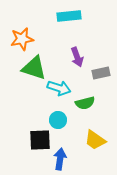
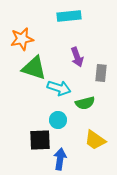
gray rectangle: rotated 72 degrees counterclockwise
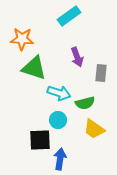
cyan rectangle: rotated 30 degrees counterclockwise
orange star: rotated 15 degrees clockwise
cyan arrow: moved 5 px down
yellow trapezoid: moved 1 px left, 11 px up
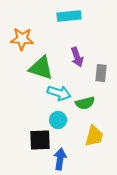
cyan rectangle: rotated 30 degrees clockwise
green triangle: moved 7 px right
yellow trapezoid: moved 7 px down; rotated 110 degrees counterclockwise
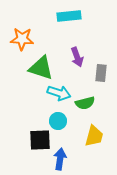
cyan circle: moved 1 px down
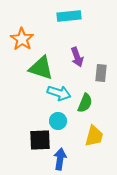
orange star: rotated 30 degrees clockwise
green semicircle: rotated 54 degrees counterclockwise
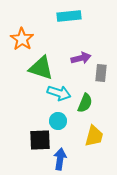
purple arrow: moved 4 px right, 1 px down; rotated 84 degrees counterclockwise
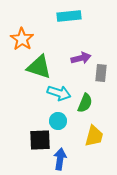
green triangle: moved 2 px left, 1 px up
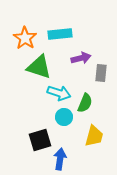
cyan rectangle: moved 9 px left, 18 px down
orange star: moved 3 px right, 1 px up
cyan circle: moved 6 px right, 4 px up
black square: rotated 15 degrees counterclockwise
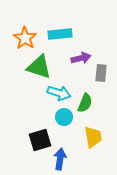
yellow trapezoid: moved 1 px left, 1 px down; rotated 25 degrees counterclockwise
